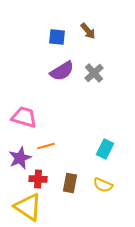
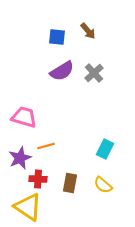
yellow semicircle: rotated 18 degrees clockwise
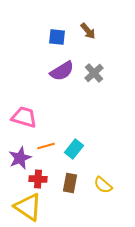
cyan rectangle: moved 31 px left; rotated 12 degrees clockwise
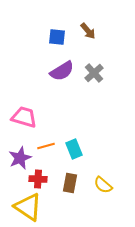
cyan rectangle: rotated 60 degrees counterclockwise
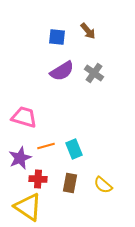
gray cross: rotated 12 degrees counterclockwise
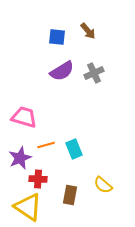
gray cross: rotated 30 degrees clockwise
orange line: moved 1 px up
brown rectangle: moved 12 px down
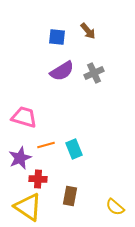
yellow semicircle: moved 12 px right, 22 px down
brown rectangle: moved 1 px down
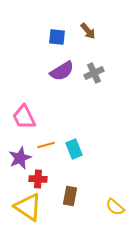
pink trapezoid: rotated 132 degrees counterclockwise
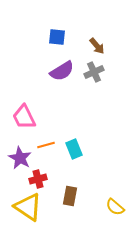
brown arrow: moved 9 px right, 15 px down
gray cross: moved 1 px up
purple star: rotated 20 degrees counterclockwise
red cross: rotated 18 degrees counterclockwise
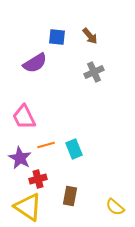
brown arrow: moved 7 px left, 10 px up
purple semicircle: moved 27 px left, 8 px up
